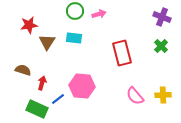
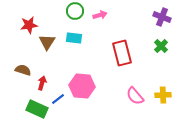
pink arrow: moved 1 px right, 1 px down
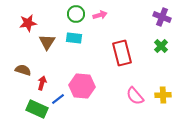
green circle: moved 1 px right, 3 px down
red star: moved 1 px left, 2 px up
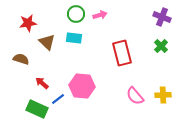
brown triangle: rotated 18 degrees counterclockwise
brown semicircle: moved 2 px left, 11 px up
red arrow: rotated 64 degrees counterclockwise
